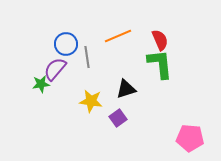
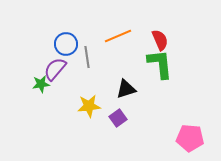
yellow star: moved 2 px left, 5 px down; rotated 15 degrees counterclockwise
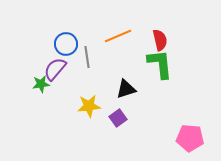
red semicircle: rotated 10 degrees clockwise
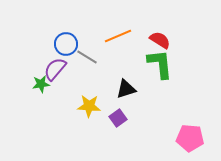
red semicircle: rotated 45 degrees counterclockwise
gray line: rotated 50 degrees counterclockwise
yellow star: rotated 10 degrees clockwise
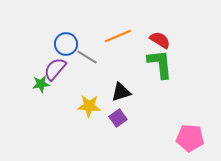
black triangle: moved 5 px left, 3 px down
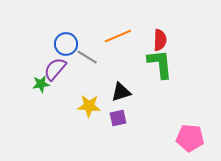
red semicircle: rotated 60 degrees clockwise
purple square: rotated 24 degrees clockwise
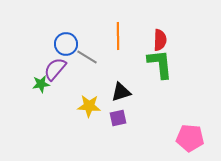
orange line: rotated 68 degrees counterclockwise
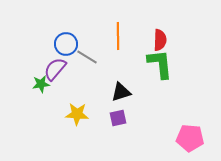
yellow star: moved 12 px left, 8 px down
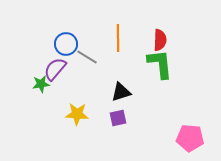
orange line: moved 2 px down
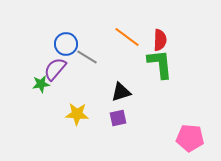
orange line: moved 9 px right, 1 px up; rotated 52 degrees counterclockwise
